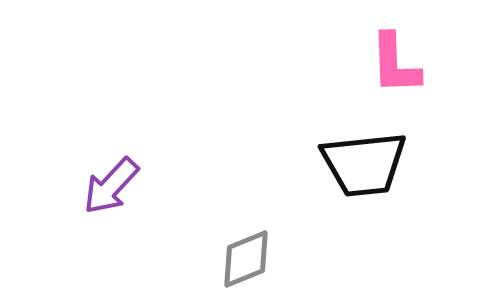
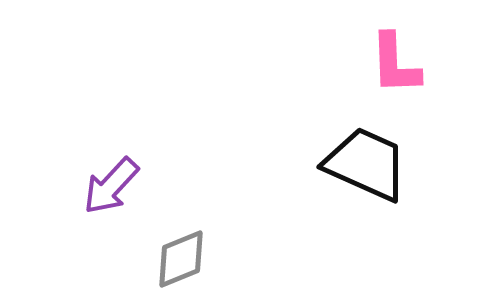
black trapezoid: moved 2 px right; rotated 150 degrees counterclockwise
gray diamond: moved 65 px left
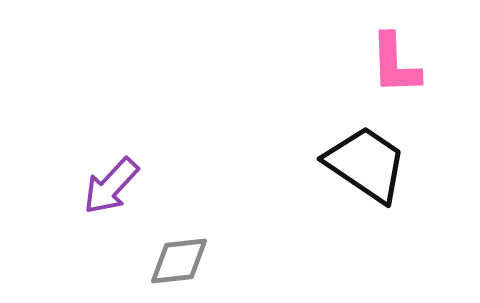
black trapezoid: rotated 10 degrees clockwise
gray diamond: moved 2 px left, 2 px down; rotated 16 degrees clockwise
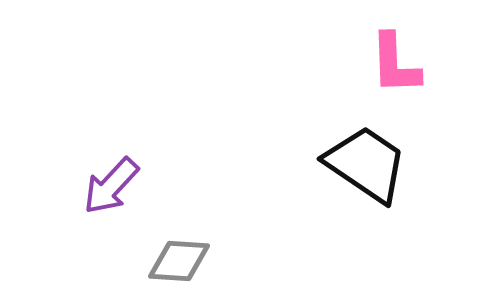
gray diamond: rotated 10 degrees clockwise
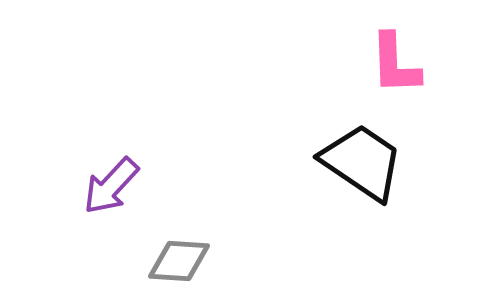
black trapezoid: moved 4 px left, 2 px up
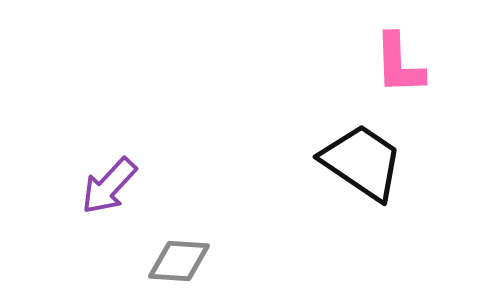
pink L-shape: moved 4 px right
purple arrow: moved 2 px left
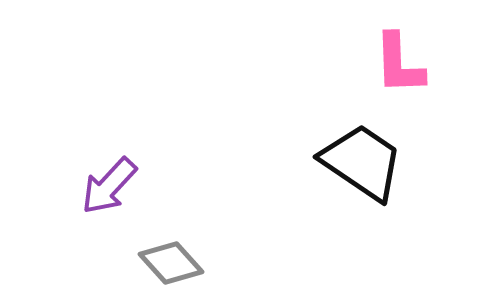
gray diamond: moved 8 px left, 2 px down; rotated 44 degrees clockwise
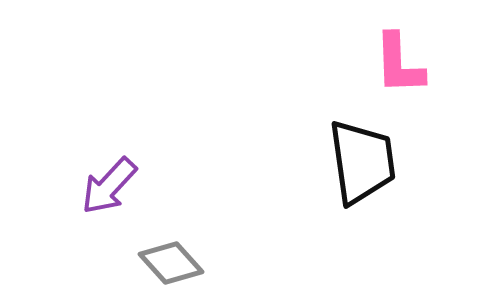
black trapezoid: rotated 48 degrees clockwise
